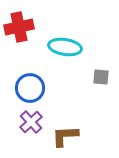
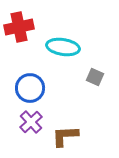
cyan ellipse: moved 2 px left
gray square: moved 6 px left; rotated 18 degrees clockwise
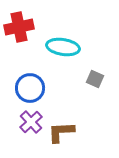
gray square: moved 2 px down
brown L-shape: moved 4 px left, 4 px up
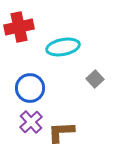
cyan ellipse: rotated 20 degrees counterclockwise
gray square: rotated 24 degrees clockwise
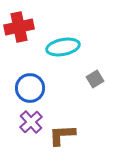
gray square: rotated 12 degrees clockwise
brown L-shape: moved 1 px right, 3 px down
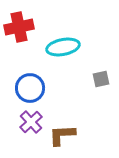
gray square: moved 6 px right; rotated 18 degrees clockwise
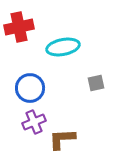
gray square: moved 5 px left, 4 px down
purple cross: moved 3 px right; rotated 20 degrees clockwise
brown L-shape: moved 4 px down
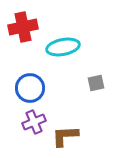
red cross: moved 4 px right
brown L-shape: moved 3 px right, 3 px up
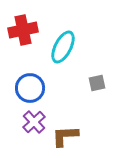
red cross: moved 3 px down
cyan ellipse: rotated 52 degrees counterclockwise
gray square: moved 1 px right
purple cross: rotated 20 degrees counterclockwise
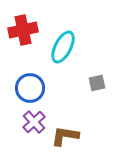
brown L-shape: rotated 12 degrees clockwise
